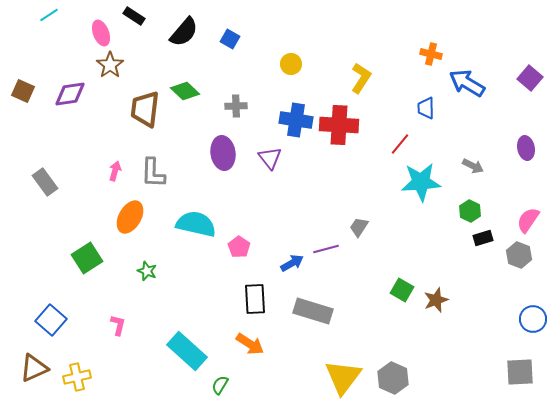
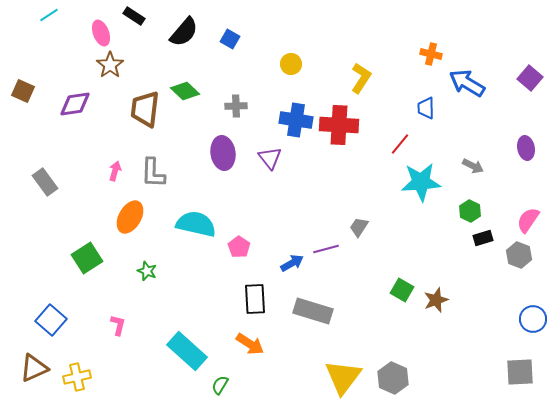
purple diamond at (70, 94): moved 5 px right, 10 px down
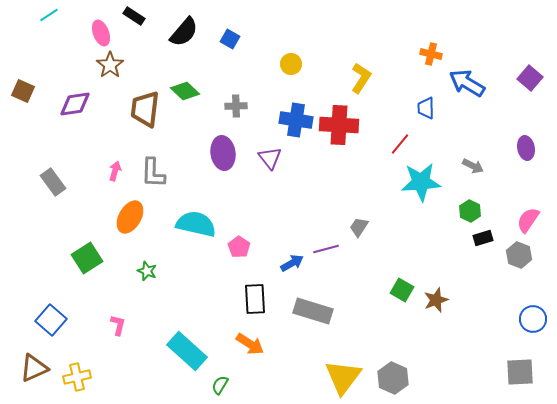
gray rectangle at (45, 182): moved 8 px right
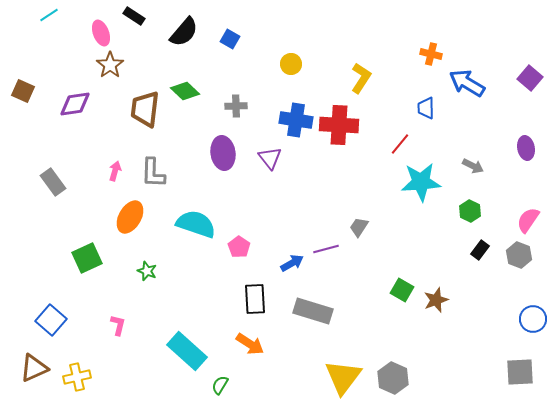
cyan semicircle at (196, 224): rotated 6 degrees clockwise
black rectangle at (483, 238): moved 3 px left, 12 px down; rotated 36 degrees counterclockwise
green square at (87, 258): rotated 8 degrees clockwise
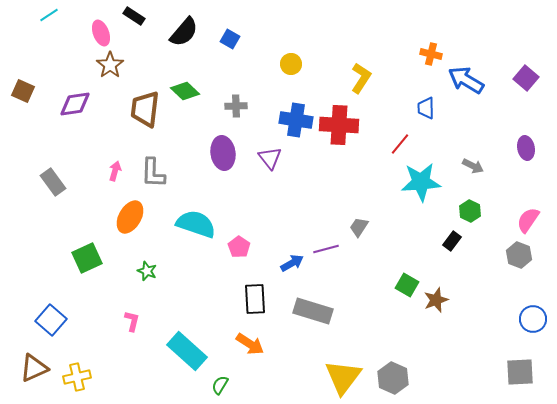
purple square at (530, 78): moved 4 px left
blue arrow at (467, 83): moved 1 px left, 3 px up
black rectangle at (480, 250): moved 28 px left, 9 px up
green square at (402, 290): moved 5 px right, 5 px up
pink L-shape at (118, 325): moved 14 px right, 4 px up
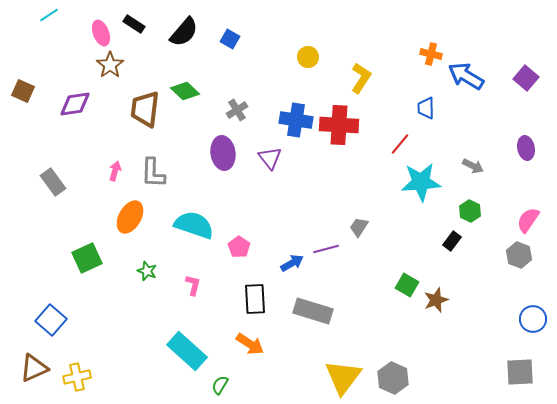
black rectangle at (134, 16): moved 8 px down
yellow circle at (291, 64): moved 17 px right, 7 px up
blue arrow at (466, 80): moved 4 px up
gray cross at (236, 106): moved 1 px right, 4 px down; rotated 30 degrees counterclockwise
cyan semicircle at (196, 224): moved 2 px left, 1 px down
pink L-shape at (132, 321): moved 61 px right, 36 px up
